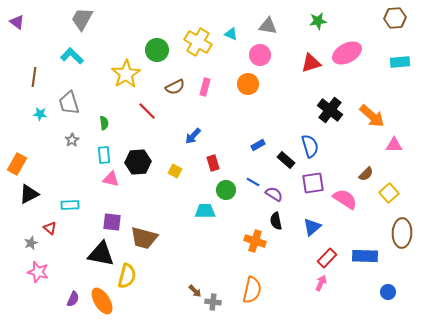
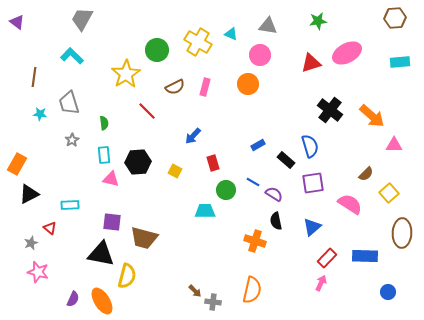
pink semicircle at (345, 199): moved 5 px right, 5 px down
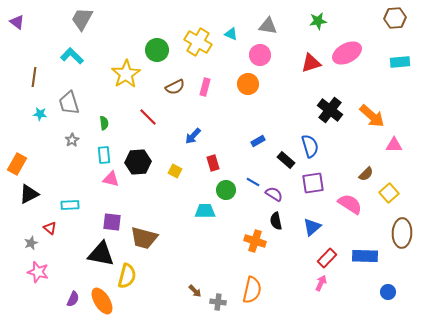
red line at (147, 111): moved 1 px right, 6 px down
blue rectangle at (258, 145): moved 4 px up
gray cross at (213, 302): moved 5 px right
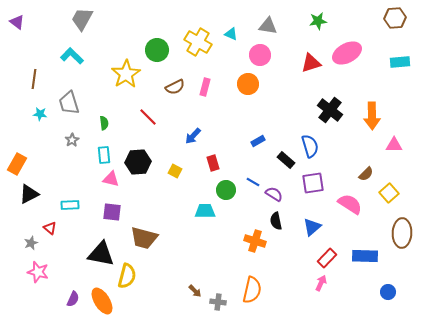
brown line at (34, 77): moved 2 px down
orange arrow at (372, 116): rotated 48 degrees clockwise
purple square at (112, 222): moved 10 px up
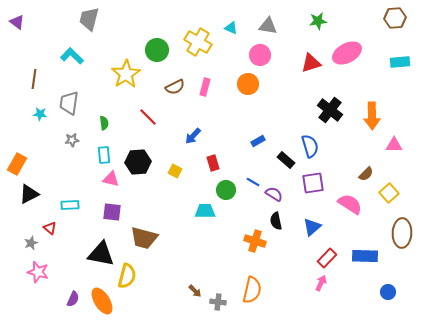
gray trapezoid at (82, 19): moved 7 px right; rotated 15 degrees counterclockwise
cyan triangle at (231, 34): moved 6 px up
gray trapezoid at (69, 103): rotated 25 degrees clockwise
gray star at (72, 140): rotated 24 degrees clockwise
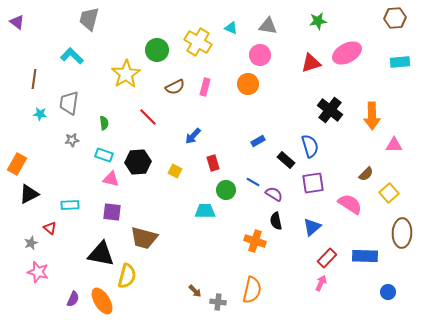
cyan rectangle at (104, 155): rotated 66 degrees counterclockwise
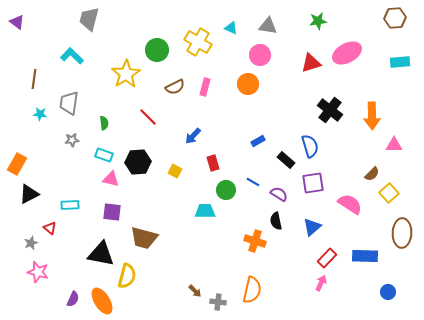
brown semicircle at (366, 174): moved 6 px right
purple semicircle at (274, 194): moved 5 px right
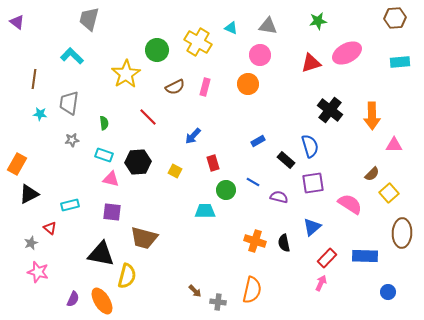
purple semicircle at (279, 194): moved 3 px down; rotated 18 degrees counterclockwise
cyan rectangle at (70, 205): rotated 12 degrees counterclockwise
black semicircle at (276, 221): moved 8 px right, 22 px down
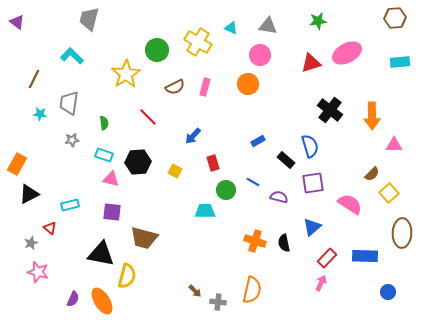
brown line at (34, 79): rotated 18 degrees clockwise
